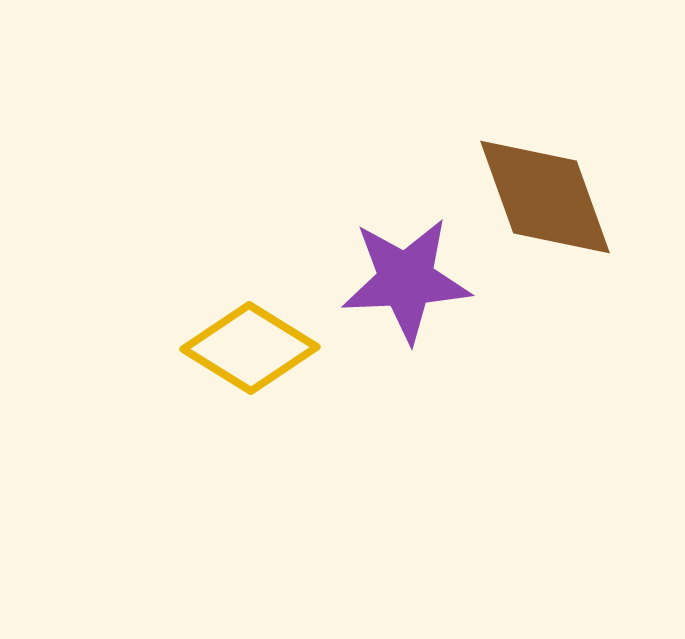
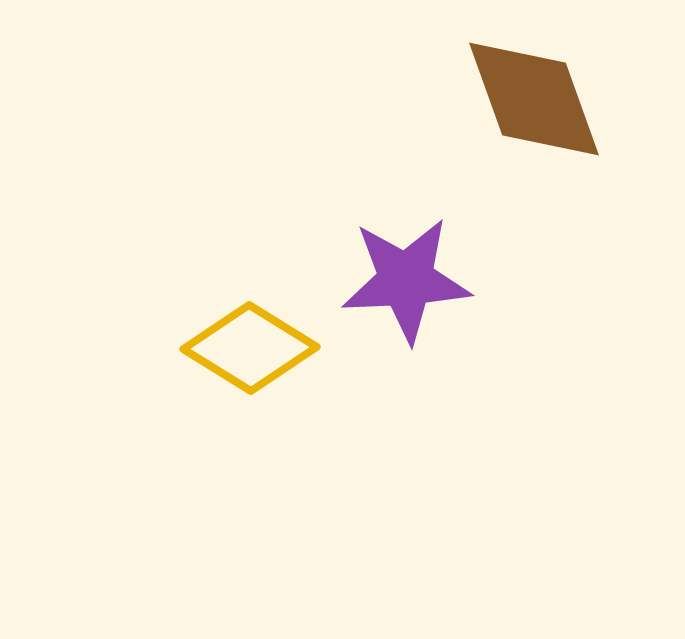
brown diamond: moved 11 px left, 98 px up
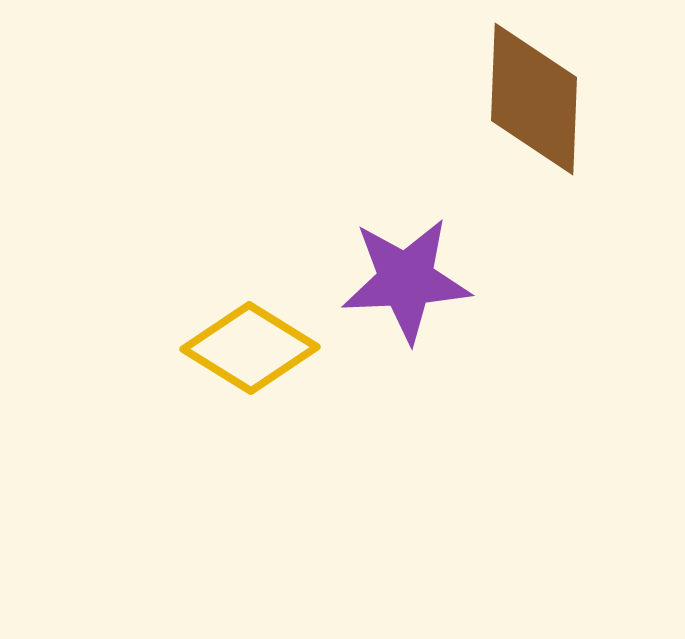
brown diamond: rotated 22 degrees clockwise
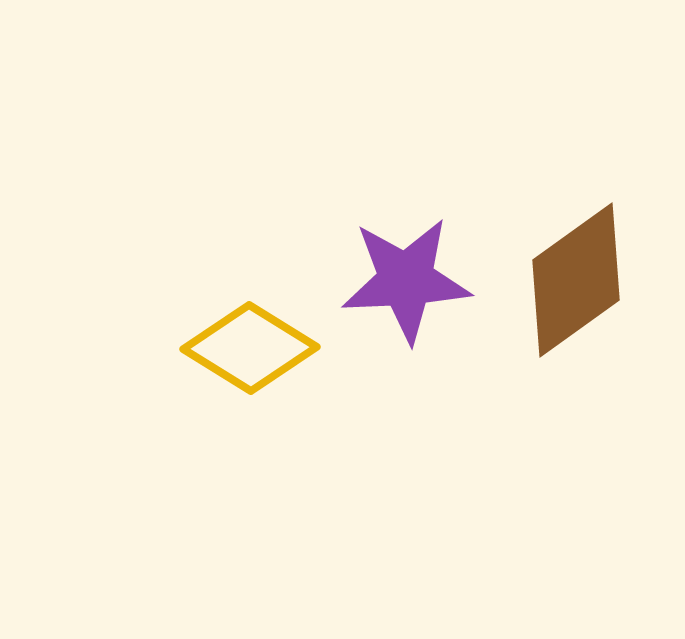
brown diamond: moved 42 px right, 181 px down; rotated 52 degrees clockwise
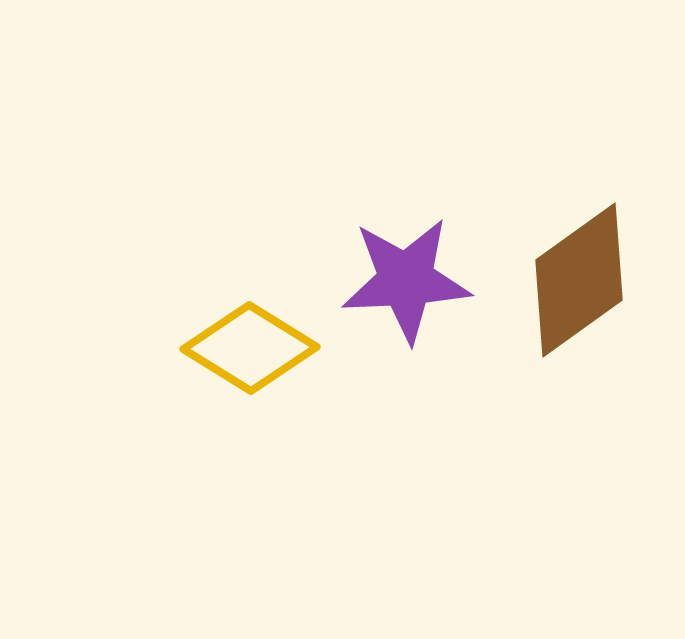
brown diamond: moved 3 px right
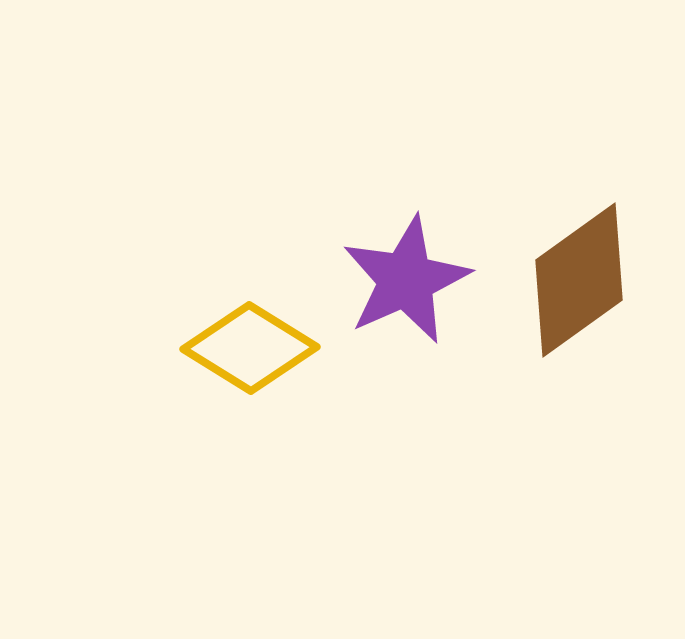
purple star: rotated 21 degrees counterclockwise
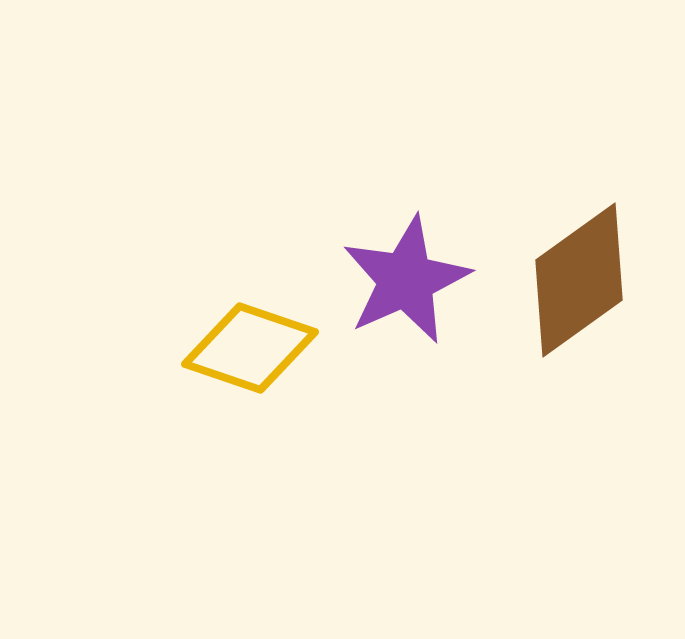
yellow diamond: rotated 13 degrees counterclockwise
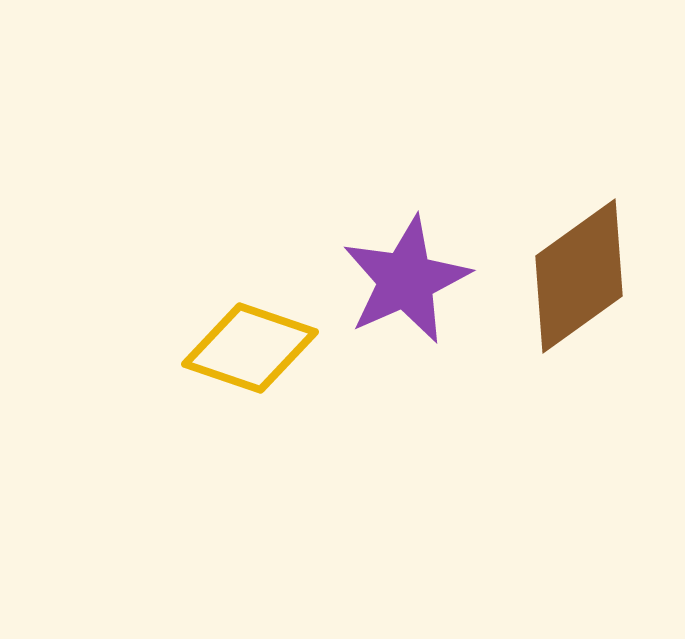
brown diamond: moved 4 px up
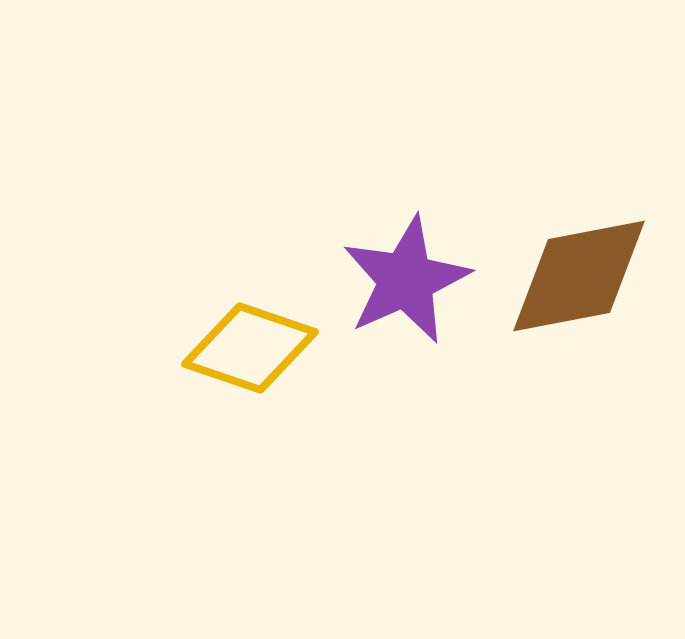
brown diamond: rotated 25 degrees clockwise
